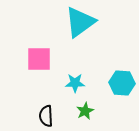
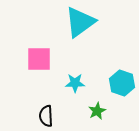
cyan hexagon: rotated 15 degrees clockwise
green star: moved 12 px right
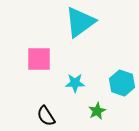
black semicircle: rotated 30 degrees counterclockwise
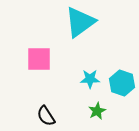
cyan star: moved 15 px right, 4 px up
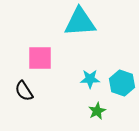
cyan triangle: rotated 32 degrees clockwise
pink square: moved 1 px right, 1 px up
black semicircle: moved 22 px left, 25 px up
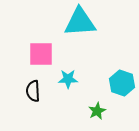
pink square: moved 1 px right, 4 px up
cyan star: moved 22 px left
black semicircle: moved 9 px right; rotated 30 degrees clockwise
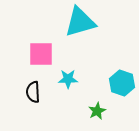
cyan triangle: rotated 12 degrees counterclockwise
black semicircle: moved 1 px down
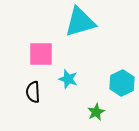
cyan star: rotated 18 degrees clockwise
cyan hexagon: rotated 15 degrees clockwise
green star: moved 1 px left, 1 px down
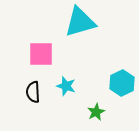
cyan star: moved 2 px left, 7 px down
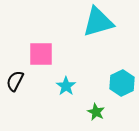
cyan triangle: moved 18 px right
cyan star: rotated 18 degrees clockwise
black semicircle: moved 18 px left, 11 px up; rotated 30 degrees clockwise
green star: rotated 18 degrees counterclockwise
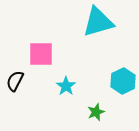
cyan hexagon: moved 1 px right, 2 px up
green star: rotated 24 degrees clockwise
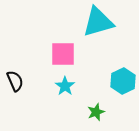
pink square: moved 22 px right
black semicircle: rotated 130 degrees clockwise
cyan star: moved 1 px left
